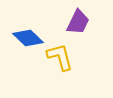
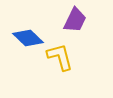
purple trapezoid: moved 3 px left, 2 px up
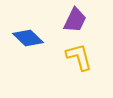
yellow L-shape: moved 19 px right
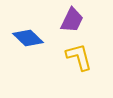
purple trapezoid: moved 3 px left
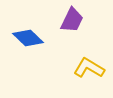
yellow L-shape: moved 10 px right, 11 px down; rotated 44 degrees counterclockwise
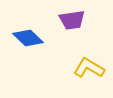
purple trapezoid: rotated 56 degrees clockwise
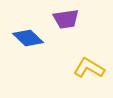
purple trapezoid: moved 6 px left, 1 px up
